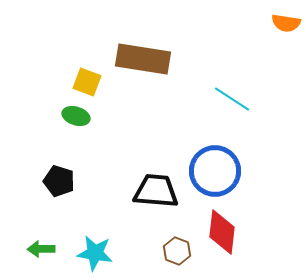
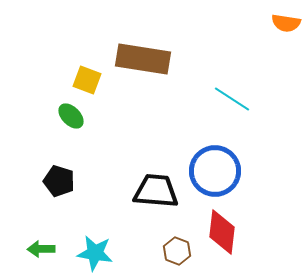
yellow square: moved 2 px up
green ellipse: moved 5 px left; rotated 28 degrees clockwise
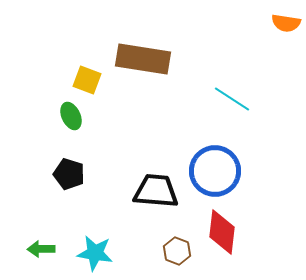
green ellipse: rotated 20 degrees clockwise
black pentagon: moved 10 px right, 7 px up
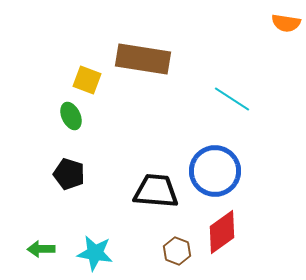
red diamond: rotated 48 degrees clockwise
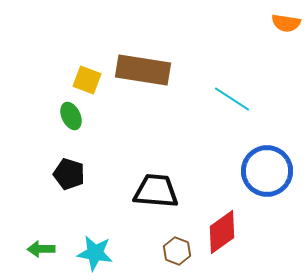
brown rectangle: moved 11 px down
blue circle: moved 52 px right
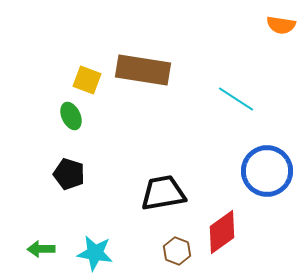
orange semicircle: moved 5 px left, 2 px down
cyan line: moved 4 px right
black trapezoid: moved 7 px right, 2 px down; rotated 15 degrees counterclockwise
